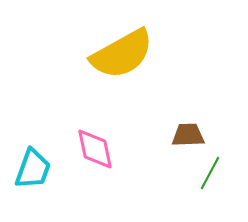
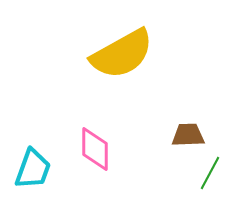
pink diamond: rotated 12 degrees clockwise
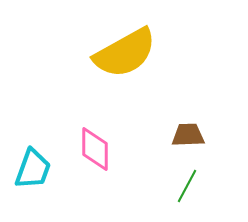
yellow semicircle: moved 3 px right, 1 px up
green line: moved 23 px left, 13 px down
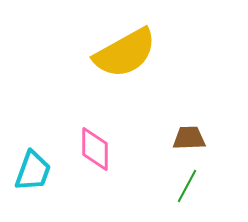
brown trapezoid: moved 1 px right, 3 px down
cyan trapezoid: moved 2 px down
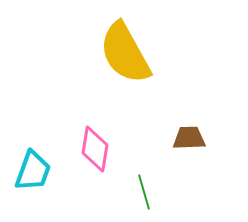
yellow semicircle: rotated 90 degrees clockwise
pink diamond: rotated 9 degrees clockwise
green line: moved 43 px left, 6 px down; rotated 44 degrees counterclockwise
